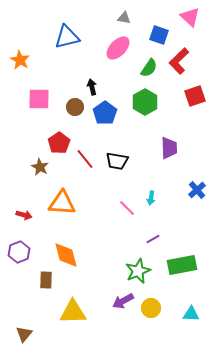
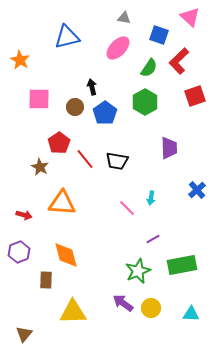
purple arrow: moved 2 px down; rotated 65 degrees clockwise
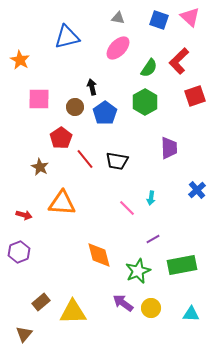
gray triangle: moved 6 px left
blue square: moved 15 px up
red pentagon: moved 2 px right, 5 px up
orange diamond: moved 33 px right
brown rectangle: moved 5 px left, 22 px down; rotated 48 degrees clockwise
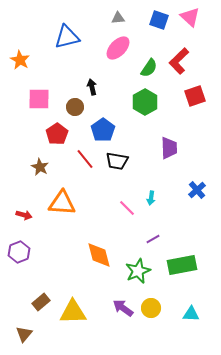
gray triangle: rotated 16 degrees counterclockwise
blue pentagon: moved 2 px left, 17 px down
red pentagon: moved 4 px left, 4 px up
purple arrow: moved 5 px down
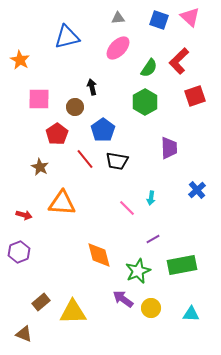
purple arrow: moved 9 px up
brown triangle: rotated 48 degrees counterclockwise
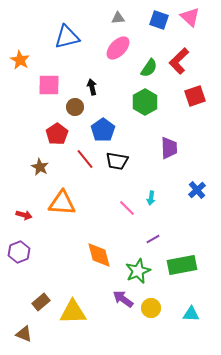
pink square: moved 10 px right, 14 px up
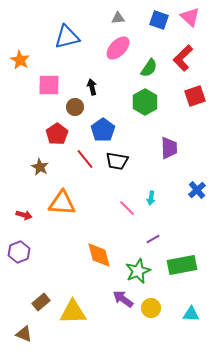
red L-shape: moved 4 px right, 3 px up
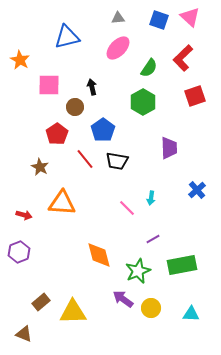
green hexagon: moved 2 px left
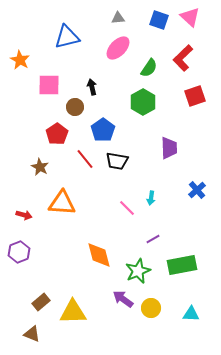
brown triangle: moved 8 px right
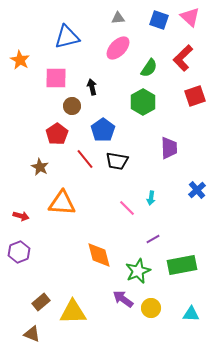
pink square: moved 7 px right, 7 px up
brown circle: moved 3 px left, 1 px up
red arrow: moved 3 px left, 1 px down
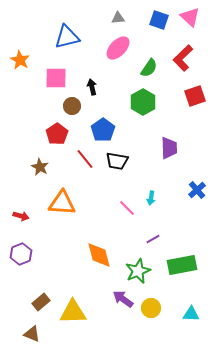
purple hexagon: moved 2 px right, 2 px down
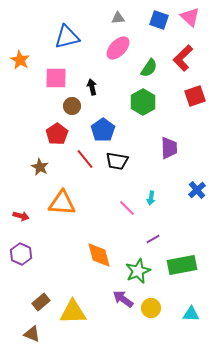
purple hexagon: rotated 15 degrees counterclockwise
